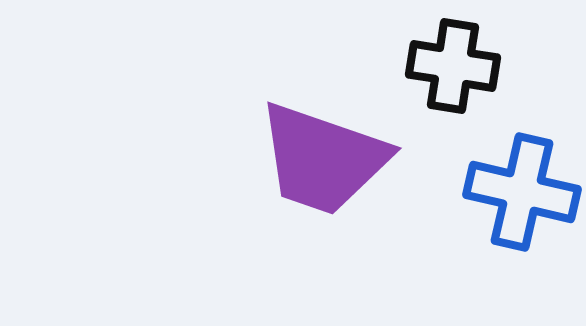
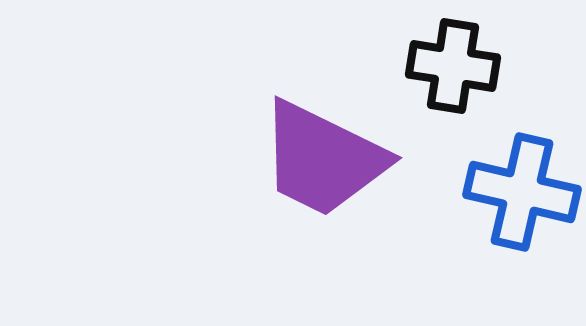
purple trapezoid: rotated 7 degrees clockwise
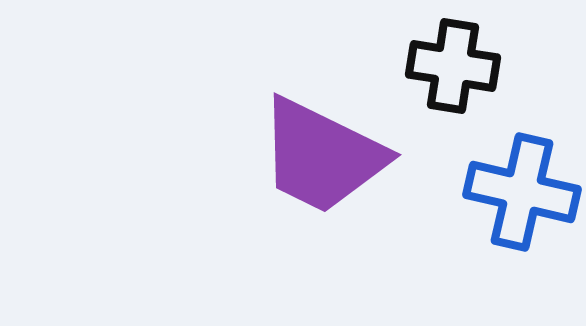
purple trapezoid: moved 1 px left, 3 px up
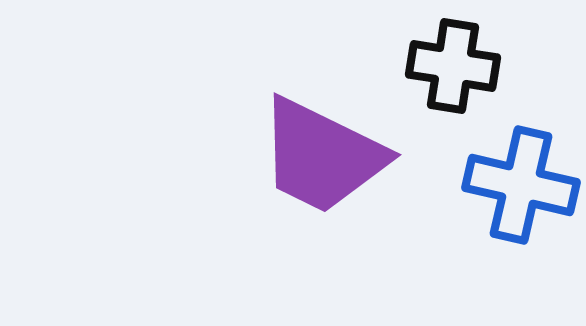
blue cross: moved 1 px left, 7 px up
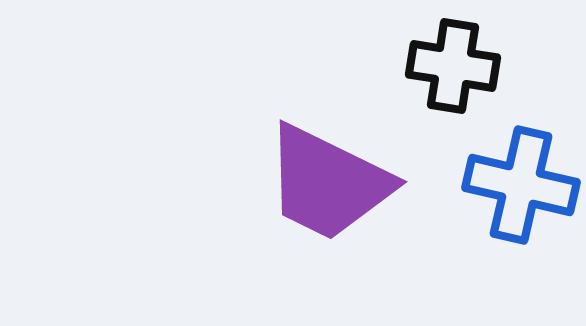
purple trapezoid: moved 6 px right, 27 px down
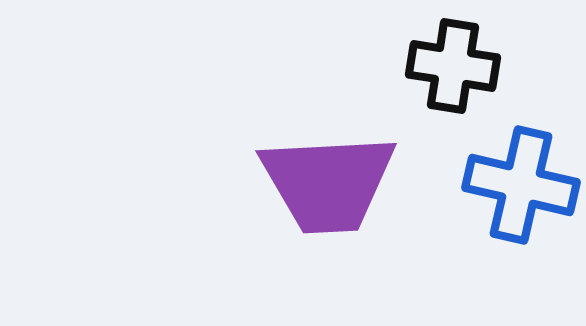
purple trapezoid: rotated 29 degrees counterclockwise
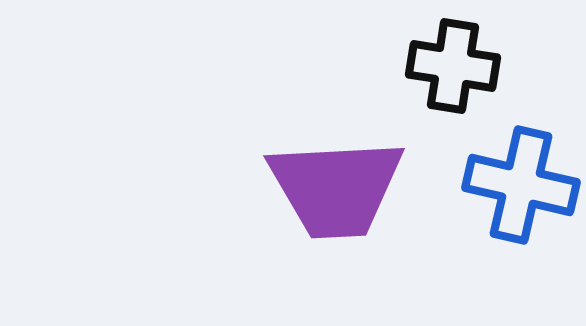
purple trapezoid: moved 8 px right, 5 px down
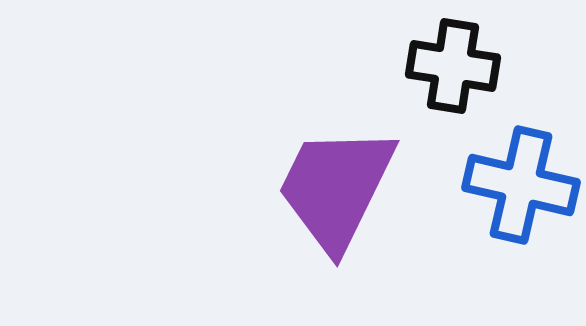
purple trapezoid: rotated 119 degrees clockwise
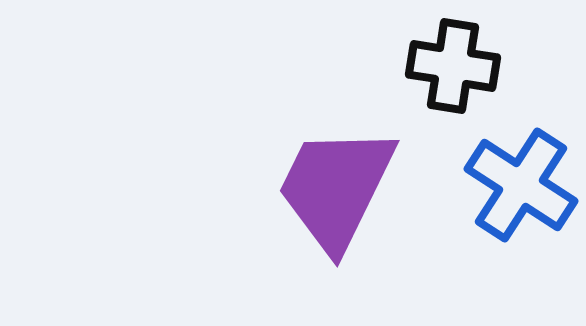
blue cross: rotated 20 degrees clockwise
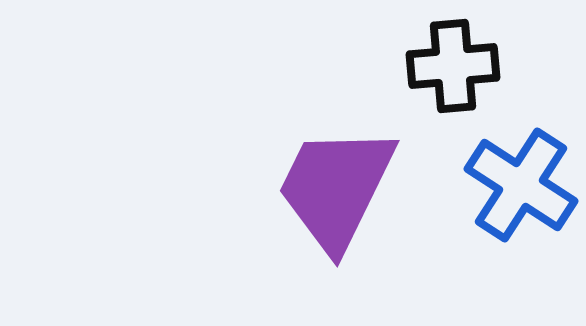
black cross: rotated 14 degrees counterclockwise
